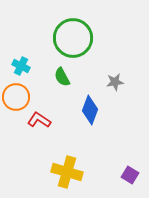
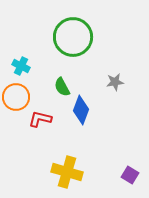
green circle: moved 1 px up
green semicircle: moved 10 px down
blue diamond: moved 9 px left
red L-shape: moved 1 px right, 1 px up; rotated 20 degrees counterclockwise
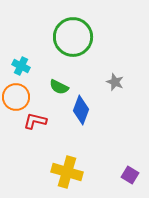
gray star: rotated 30 degrees clockwise
green semicircle: moved 3 px left; rotated 36 degrees counterclockwise
red L-shape: moved 5 px left, 2 px down
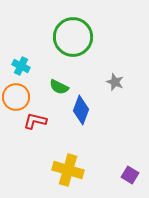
yellow cross: moved 1 px right, 2 px up
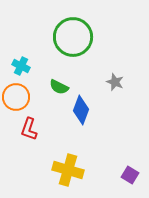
red L-shape: moved 6 px left, 8 px down; rotated 85 degrees counterclockwise
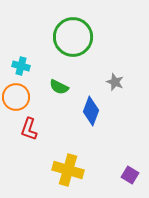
cyan cross: rotated 12 degrees counterclockwise
blue diamond: moved 10 px right, 1 px down
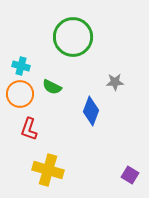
gray star: rotated 24 degrees counterclockwise
green semicircle: moved 7 px left
orange circle: moved 4 px right, 3 px up
yellow cross: moved 20 px left
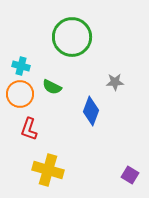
green circle: moved 1 px left
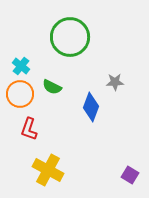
green circle: moved 2 px left
cyan cross: rotated 24 degrees clockwise
blue diamond: moved 4 px up
yellow cross: rotated 12 degrees clockwise
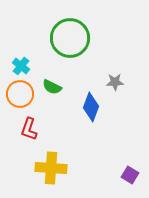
green circle: moved 1 px down
yellow cross: moved 3 px right, 2 px up; rotated 24 degrees counterclockwise
